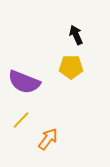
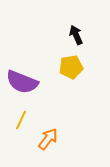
yellow pentagon: rotated 10 degrees counterclockwise
purple semicircle: moved 2 px left
yellow line: rotated 18 degrees counterclockwise
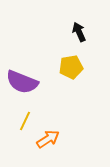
black arrow: moved 3 px right, 3 px up
yellow line: moved 4 px right, 1 px down
orange arrow: rotated 20 degrees clockwise
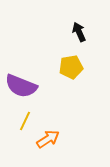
purple semicircle: moved 1 px left, 4 px down
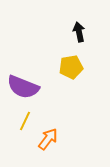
black arrow: rotated 12 degrees clockwise
purple semicircle: moved 2 px right, 1 px down
orange arrow: rotated 20 degrees counterclockwise
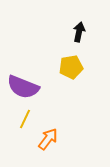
black arrow: rotated 24 degrees clockwise
yellow line: moved 2 px up
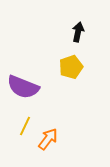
black arrow: moved 1 px left
yellow pentagon: rotated 10 degrees counterclockwise
yellow line: moved 7 px down
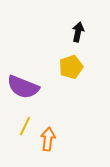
orange arrow: rotated 30 degrees counterclockwise
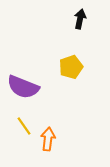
black arrow: moved 2 px right, 13 px up
yellow line: moved 1 px left; rotated 60 degrees counterclockwise
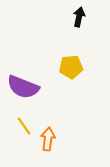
black arrow: moved 1 px left, 2 px up
yellow pentagon: rotated 15 degrees clockwise
